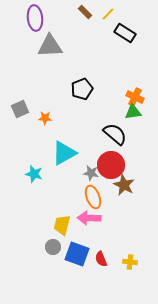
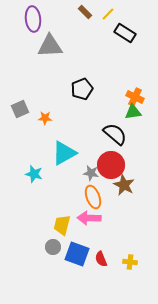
purple ellipse: moved 2 px left, 1 px down
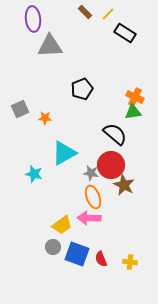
yellow trapezoid: rotated 140 degrees counterclockwise
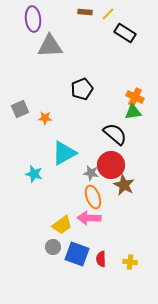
brown rectangle: rotated 40 degrees counterclockwise
red semicircle: rotated 21 degrees clockwise
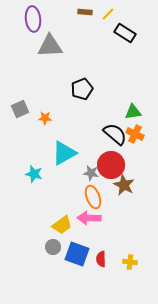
orange cross: moved 37 px down
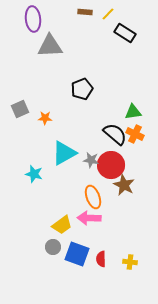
gray star: moved 13 px up
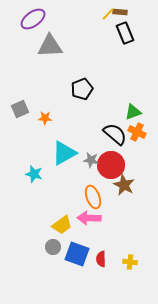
brown rectangle: moved 35 px right
purple ellipse: rotated 60 degrees clockwise
black rectangle: rotated 35 degrees clockwise
green triangle: rotated 12 degrees counterclockwise
orange cross: moved 2 px right, 2 px up
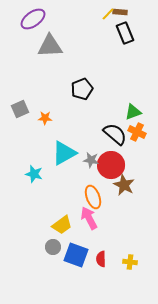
pink arrow: rotated 60 degrees clockwise
blue square: moved 1 px left, 1 px down
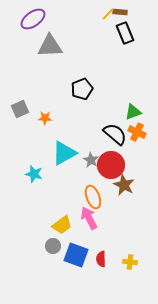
gray star: rotated 21 degrees clockwise
gray circle: moved 1 px up
